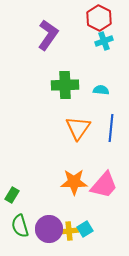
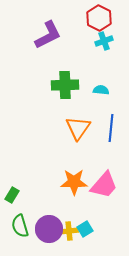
purple L-shape: rotated 28 degrees clockwise
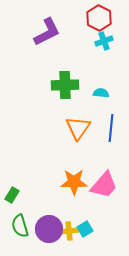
purple L-shape: moved 1 px left, 3 px up
cyan semicircle: moved 3 px down
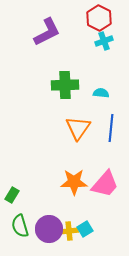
pink trapezoid: moved 1 px right, 1 px up
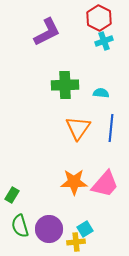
yellow cross: moved 7 px right, 11 px down
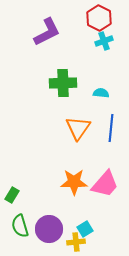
green cross: moved 2 px left, 2 px up
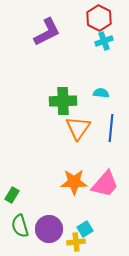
green cross: moved 18 px down
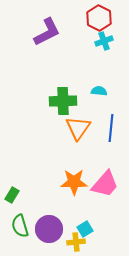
cyan semicircle: moved 2 px left, 2 px up
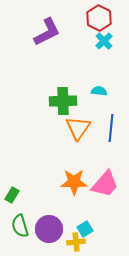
cyan cross: rotated 24 degrees counterclockwise
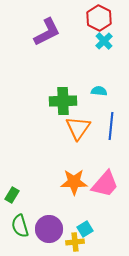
blue line: moved 2 px up
yellow cross: moved 1 px left
